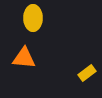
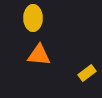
orange triangle: moved 15 px right, 3 px up
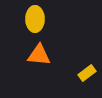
yellow ellipse: moved 2 px right, 1 px down
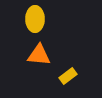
yellow rectangle: moved 19 px left, 3 px down
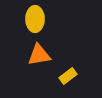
orange triangle: rotated 15 degrees counterclockwise
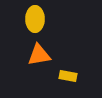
yellow rectangle: rotated 48 degrees clockwise
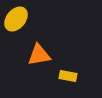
yellow ellipse: moved 19 px left; rotated 40 degrees clockwise
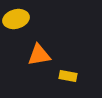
yellow ellipse: rotated 35 degrees clockwise
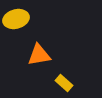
yellow rectangle: moved 4 px left, 7 px down; rotated 30 degrees clockwise
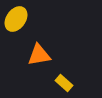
yellow ellipse: rotated 40 degrees counterclockwise
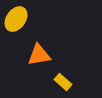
yellow rectangle: moved 1 px left, 1 px up
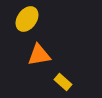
yellow ellipse: moved 11 px right
